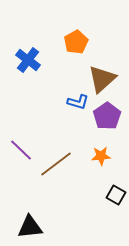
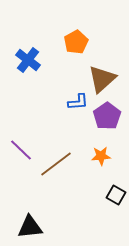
blue L-shape: rotated 20 degrees counterclockwise
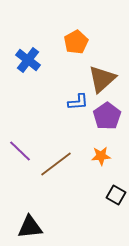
purple line: moved 1 px left, 1 px down
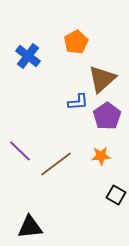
blue cross: moved 4 px up
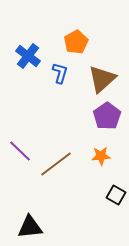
blue L-shape: moved 18 px left, 29 px up; rotated 70 degrees counterclockwise
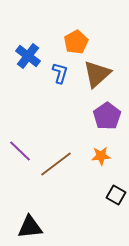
brown triangle: moved 5 px left, 5 px up
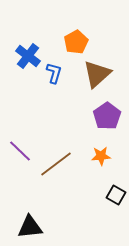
blue L-shape: moved 6 px left
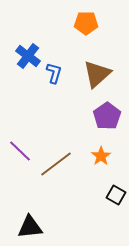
orange pentagon: moved 10 px right, 19 px up; rotated 30 degrees clockwise
orange star: rotated 30 degrees counterclockwise
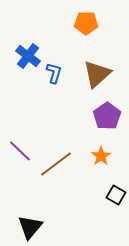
black triangle: rotated 44 degrees counterclockwise
